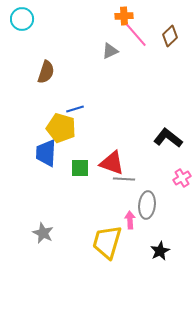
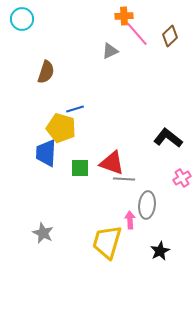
pink line: moved 1 px right, 1 px up
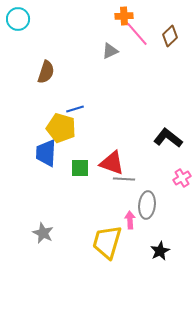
cyan circle: moved 4 px left
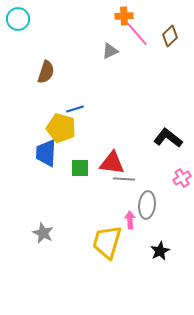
red triangle: rotated 12 degrees counterclockwise
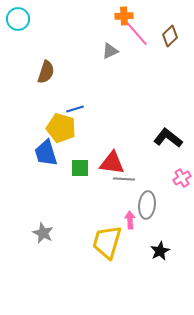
blue trapezoid: rotated 20 degrees counterclockwise
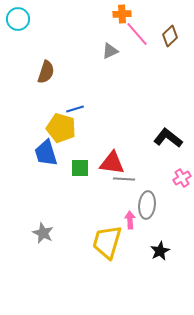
orange cross: moved 2 px left, 2 px up
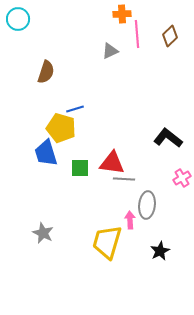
pink line: rotated 36 degrees clockwise
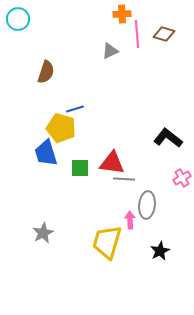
brown diamond: moved 6 px left, 2 px up; rotated 60 degrees clockwise
gray star: rotated 20 degrees clockwise
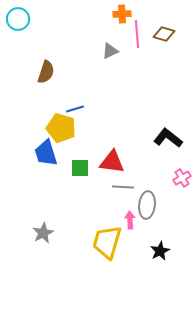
red triangle: moved 1 px up
gray line: moved 1 px left, 8 px down
